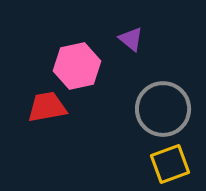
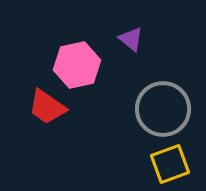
pink hexagon: moved 1 px up
red trapezoid: rotated 135 degrees counterclockwise
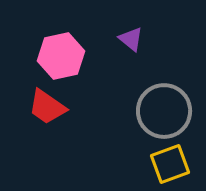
pink hexagon: moved 16 px left, 9 px up
gray circle: moved 1 px right, 2 px down
